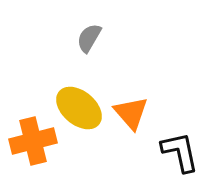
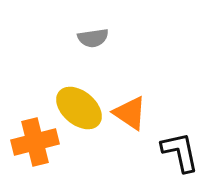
gray semicircle: moved 4 px right; rotated 128 degrees counterclockwise
orange triangle: moved 1 px left; rotated 15 degrees counterclockwise
orange cross: moved 2 px right, 1 px down
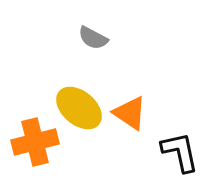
gray semicircle: rotated 36 degrees clockwise
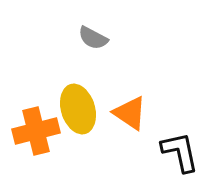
yellow ellipse: moved 1 px left, 1 px down; rotated 33 degrees clockwise
orange cross: moved 1 px right, 11 px up
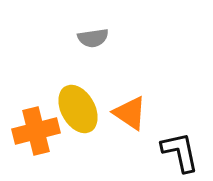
gray semicircle: rotated 36 degrees counterclockwise
yellow ellipse: rotated 12 degrees counterclockwise
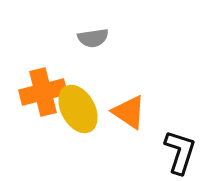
orange triangle: moved 1 px left, 1 px up
orange cross: moved 7 px right, 39 px up
black L-shape: rotated 30 degrees clockwise
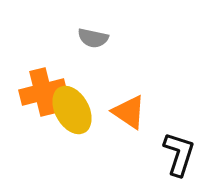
gray semicircle: rotated 20 degrees clockwise
yellow ellipse: moved 6 px left, 1 px down
black L-shape: moved 1 px left, 2 px down
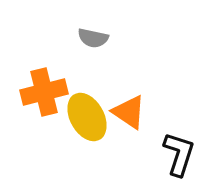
orange cross: moved 1 px right
yellow ellipse: moved 15 px right, 7 px down
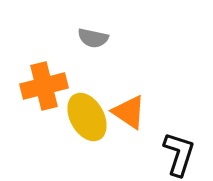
orange cross: moved 6 px up
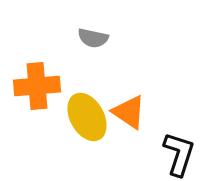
orange cross: moved 7 px left; rotated 9 degrees clockwise
